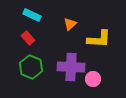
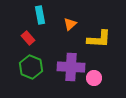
cyan rectangle: moved 8 px right; rotated 54 degrees clockwise
pink circle: moved 1 px right, 1 px up
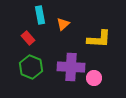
orange triangle: moved 7 px left
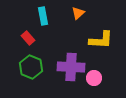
cyan rectangle: moved 3 px right, 1 px down
orange triangle: moved 15 px right, 11 px up
yellow L-shape: moved 2 px right, 1 px down
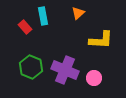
red rectangle: moved 3 px left, 11 px up
purple cross: moved 6 px left, 3 px down; rotated 20 degrees clockwise
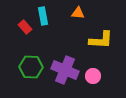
orange triangle: rotated 48 degrees clockwise
green hexagon: rotated 20 degrees counterclockwise
pink circle: moved 1 px left, 2 px up
